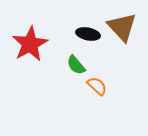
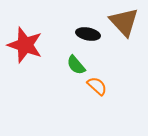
brown triangle: moved 2 px right, 5 px up
red star: moved 5 px left, 1 px down; rotated 24 degrees counterclockwise
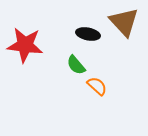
red star: rotated 12 degrees counterclockwise
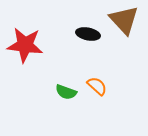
brown triangle: moved 2 px up
green semicircle: moved 10 px left, 27 px down; rotated 30 degrees counterclockwise
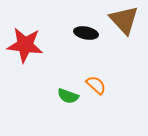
black ellipse: moved 2 px left, 1 px up
orange semicircle: moved 1 px left, 1 px up
green semicircle: moved 2 px right, 4 px down
